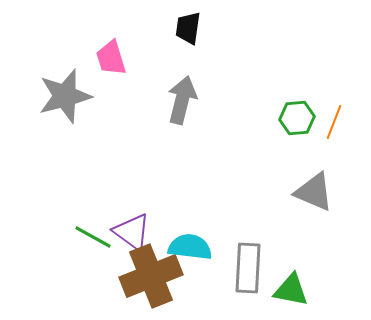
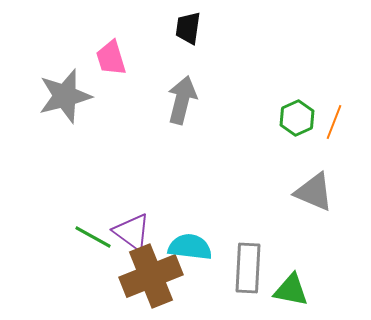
green hexagon: rotated 20 degrees counterclockwise
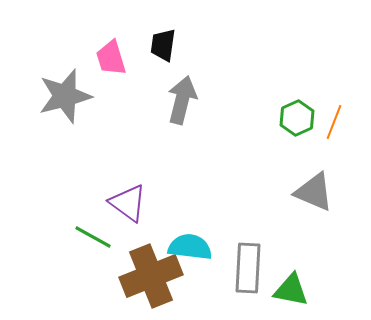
black trapezoid: moved 25 px left, 17 px down
purple triangle: moved 4 px left, 29 px up
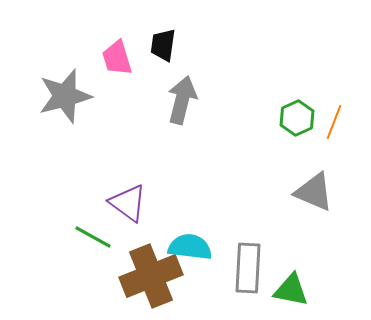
pink trapezoid: moved 6 px right
